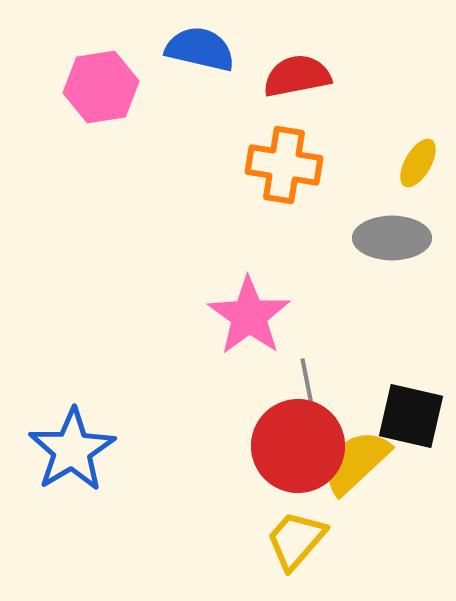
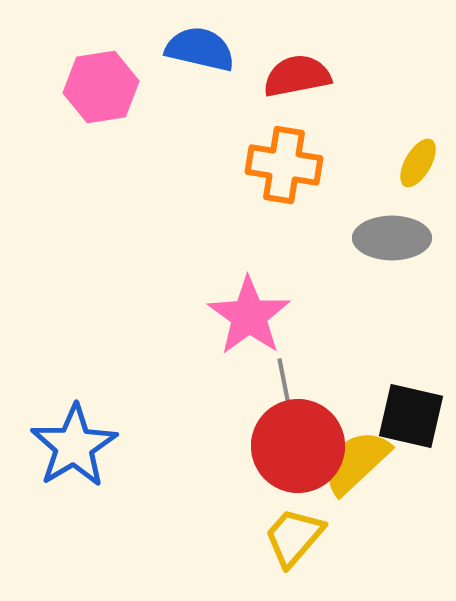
gray line: moved 23 px left
blue star: moved 2 px right, 4 px up
yellow trapezoid: moved 2 px left, 3 px up
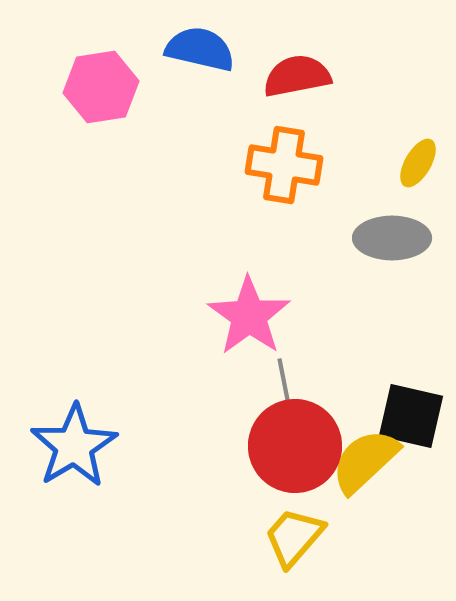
red circle: moved 3 px left
yellow semicircle: moved 9 px right, 1 px up
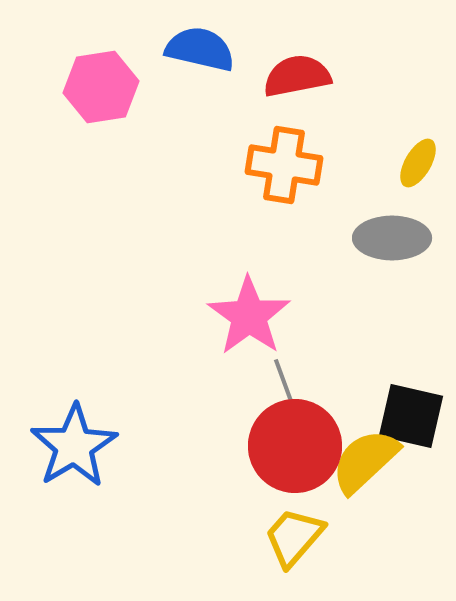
gray line: rotated 9 degrees counterclockwise
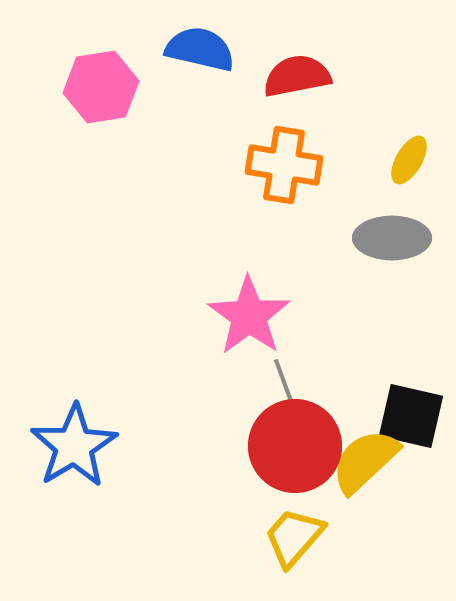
yellow ellipse: moved 9 px left, 3 px up
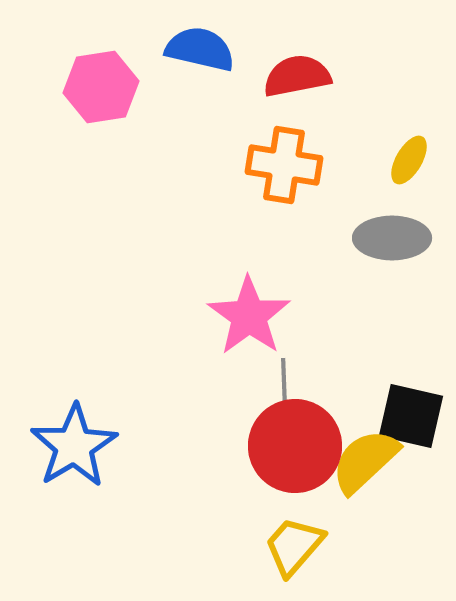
gray line: rotated 18 degrees clockwise
yellow trapezoid: moved 9 px down
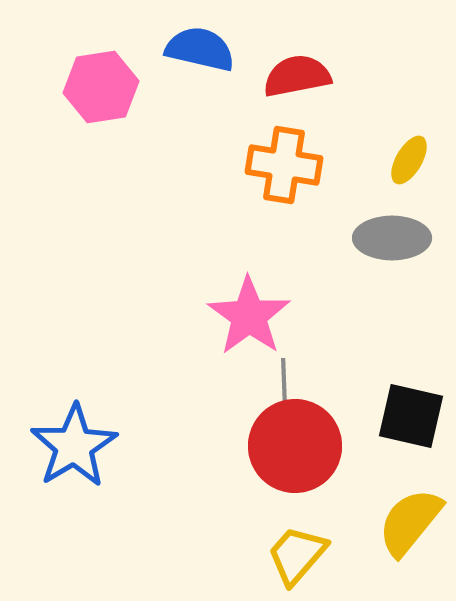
yellow semicircle: moved 45 px right, 61 px down; rotated 8 degrees counterclockwise
yellow trapezoid: moved 3 px right, 9 px down
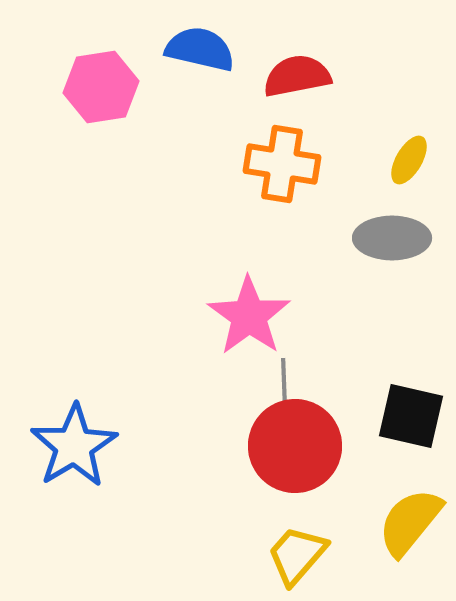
orange cross: moved 2 px left, 1 px up
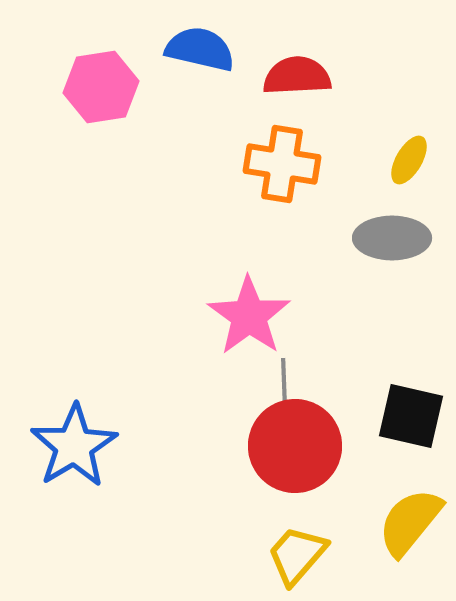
red semicircle: rotated 8 degrees clockwise
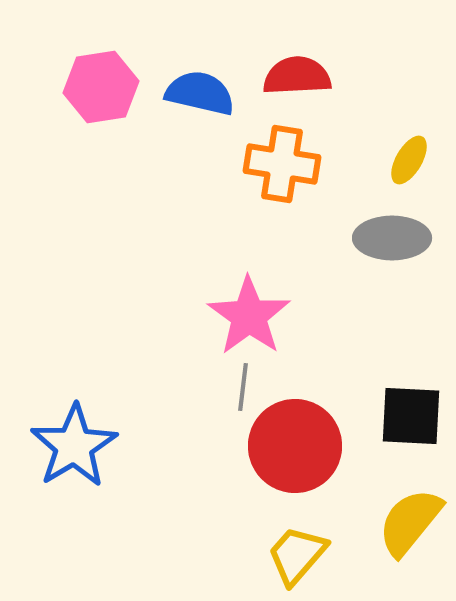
blue semicircle: moved 44 px down
gray line: moved 41 px left, 5 px down; rotated 9 degrees clockwise
black square: rotated 10 degrees counterclockwise
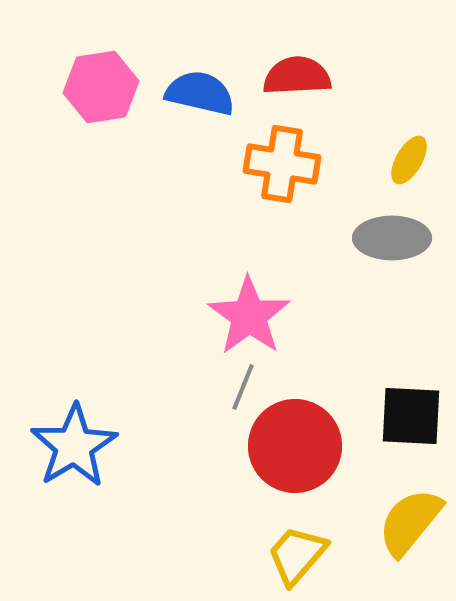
gray line: rotated 15 degrees clockwise
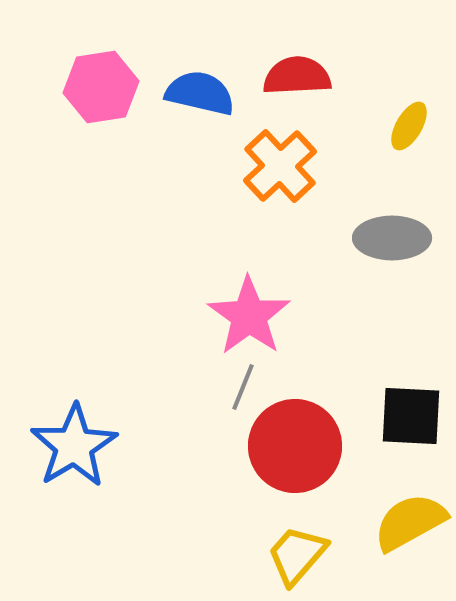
yellow ellipse: moved 34 px up
orange cross: moved 2 px left, 2 px down; rotated 38 degrees clockwise
yellow semicircle: rotated 22 degrees clockwise
